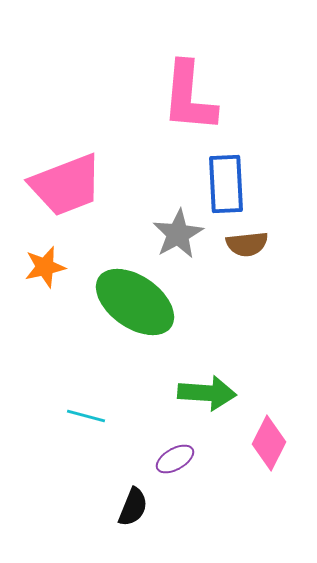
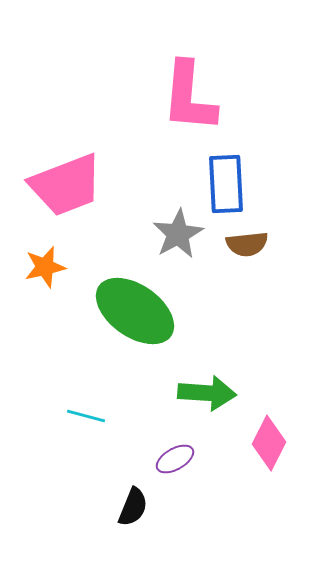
green ellipse: moved 9 px down
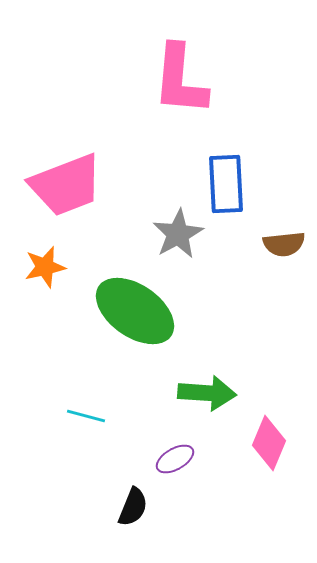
pink L-shape: moved 9 px left, 17 px up
brown semicircle: moved 37 px right
pink diamond: rotated 4 degrees counterclockwise
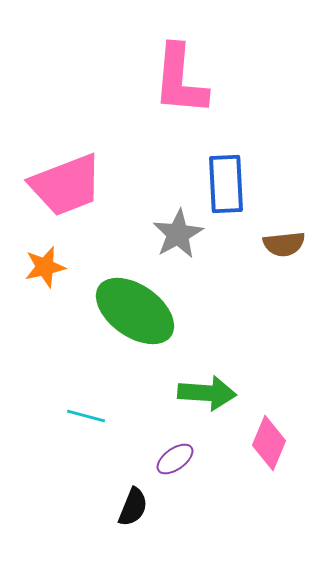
purple ellipse: rotated 6 degrees counterclockwise
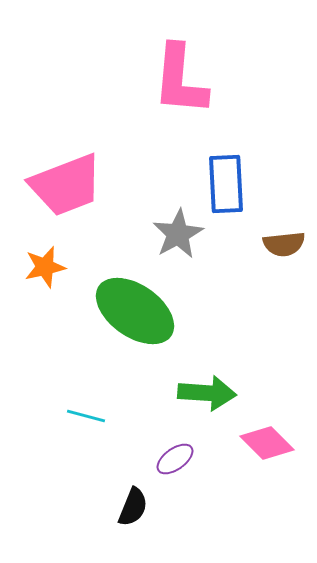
pink diamond: moved 2 px left; rotated 68 degrees counterclockwise
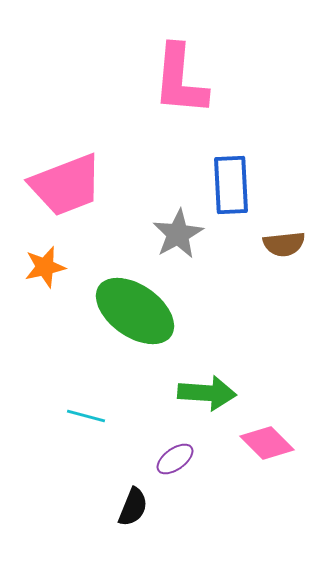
blue rectangle: moved 5 px right, 1 px down
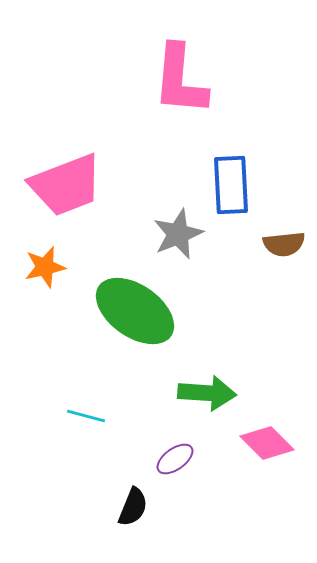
gray star: rotated 6 degrees clockwise
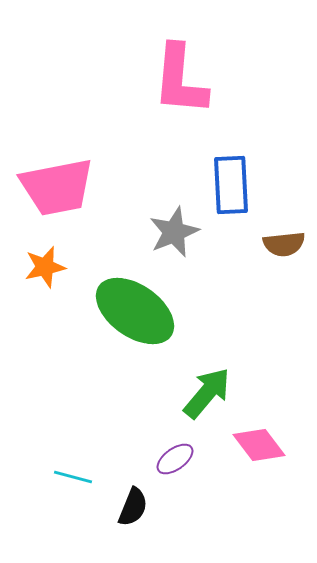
pink trapezoid: moved 9 px left, 2 px down; rotated 10 degrees clockwise
gray star: moved 4 px left, 2 px up
green arrow: rotated 54 degrees counterclockwise
cyan line: moved 13 px left, 61 px down
pink diamond: moved 8 px left, 2 px down; rotated 8 degrees clockwise
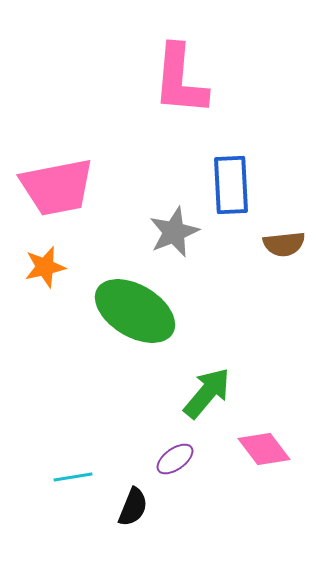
green ellipse: rotated 4 degrees counterclockwise
pink diamond: moved 5 px right, 4 px down
cyan line: rotated 24 degrees counterclockwise
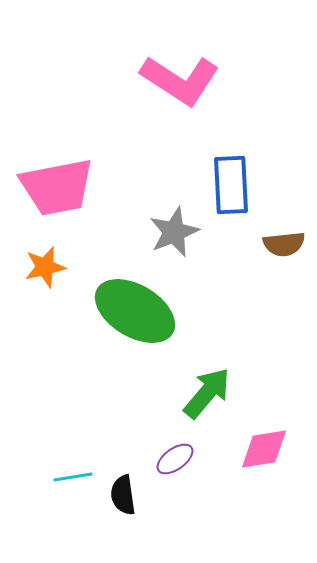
pink L-shape: rotated 62 degrees counterclockwise
pink diamond: rotated 62 degrees counterclockwise
black semicircle: moved 10 px left, 12 px up; rotated 150 degrees clockwise
